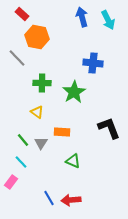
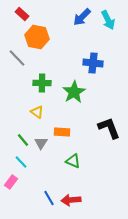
blue arrow: rotated 120 degrees counterclockwise
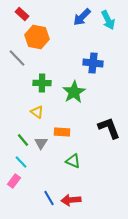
pink rectangle: moved 3 px right, 1 px up
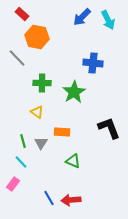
green line: moved 1 px down; rotated 24 degrees clockwise
pink rectangle: moved 1 px left, 3 px down
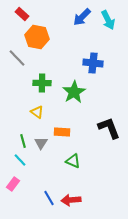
cyan line: moved 1 px left, 2 px up
